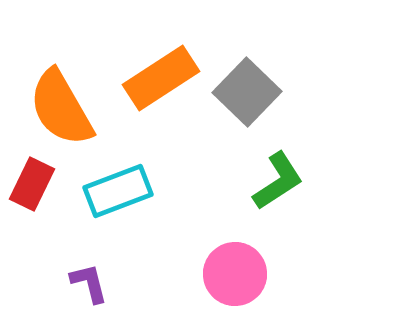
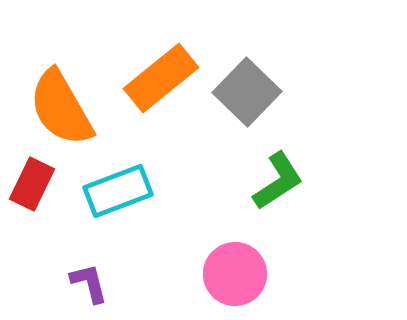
orange rectangle: rotated 6 degrees counterclockwise
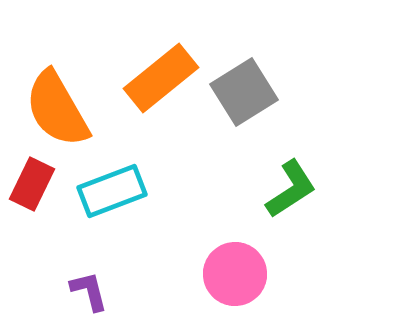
gray square: moved 3 px left; rotated 14 degrees clockwise
orange semicircle: moved 4 px left, 1 px down
green L-shape: moved 13 px right, 8 px down
cyan rectangle: moved 6 px left
purple L-shape: moved 8 px down
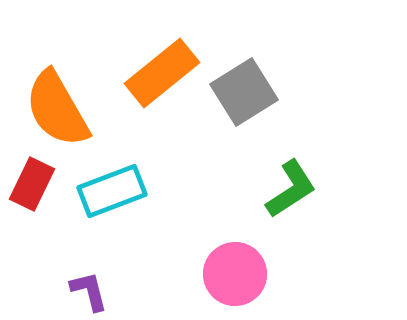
orange rectangle: moved 1 px right, 5 px up
